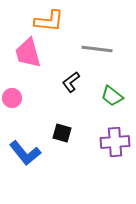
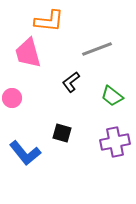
gray line: rotated 28 degrees counterclockwise
purple cross: rotated 8 degrees counterclockwise
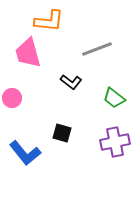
black L-shape: rotated 105 degrees counterclockwise
green trapezoid: moved 2 px right, 2 px down
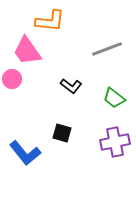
orange L-shape: moved 1 px right
gray line: moved 10 px right
pink trapezoid: moved 1 px left, 2 px up; rotated 20 degrees counterclockwise
black L-shape: moved 4 px down
pink circle: moved 19 px up
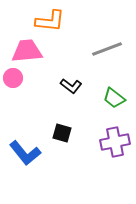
pink trapezoid: rotated 120 degrees clockwise
pink circle: moved 1 px right, 1 px up
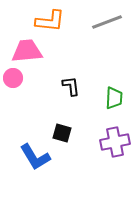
gray line: moved 27 px up
black L-shape: rotated 135 degrees counterclockwise
green trapezoid: rotated 125 degrees counterclockwise
blue L-shape: moved 10 px right, 4 px down; rotated 8 degrees clockwise
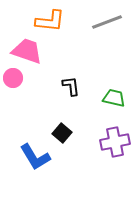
pink trapezoid: rotated 24 degrees clockwise
green trapezoid: rotated 80 degrees counterclockwise
black square: rotated 24 degrees clockwise
